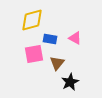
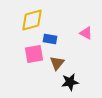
pink triangle: moved 11 px right, 5 px up
black star: rotated 18 degrees clockwise
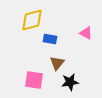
pink square: moved 26 px down; rotated 18 degrees clockwise
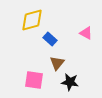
blue rectangle: rotated 32 degrees clockwise
black star: rotated 18 degrees clockwise
